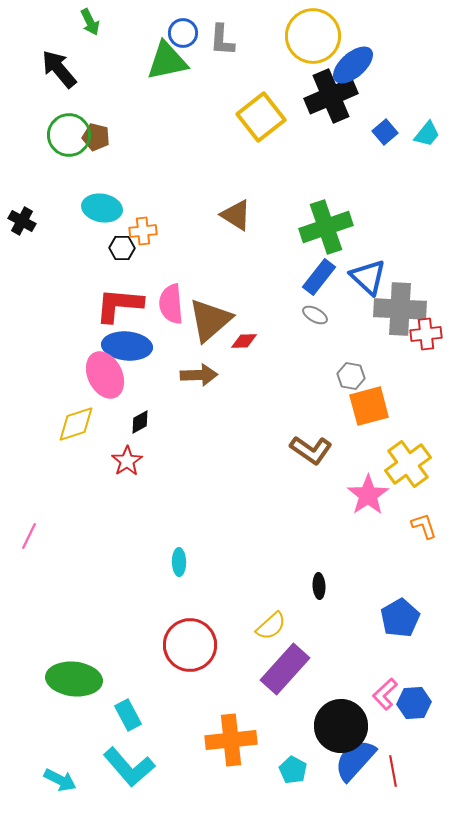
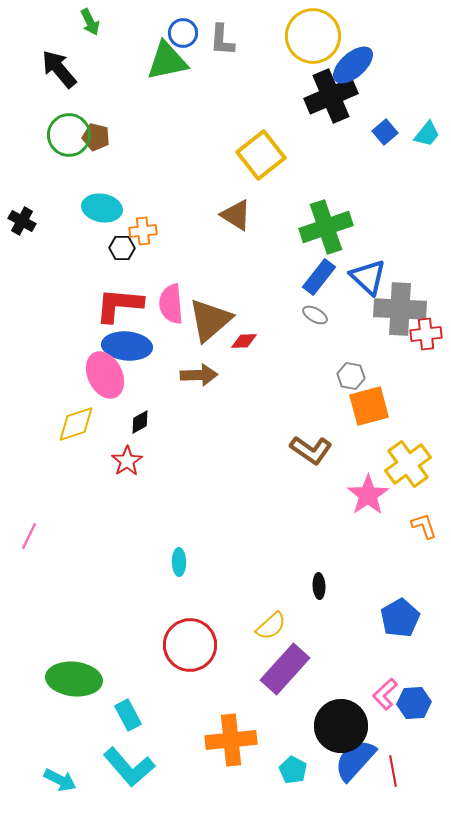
yellow square at (261, 117): moved 38 px down
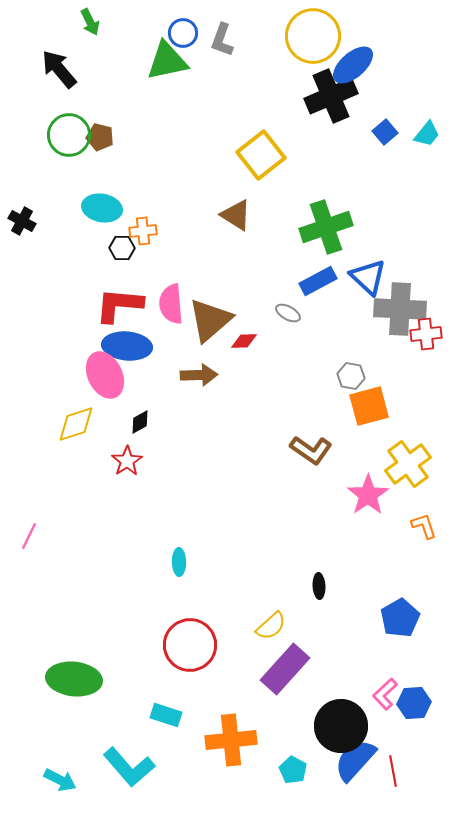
gray L-shape at (222, 40): rotated 16 degrees clockwise
brown pentagon at (96, 137): moved 4 px right
blue rectangle at (319, 277): moved 1 px left, 4 px down; rotated 24 degrees clockwise
gray ellipse at (315, 315): moved 27 px left, 2 px up
cyan rectangle at (128, 715): moved 38 px right; rotated 44 degrees counterclockwise
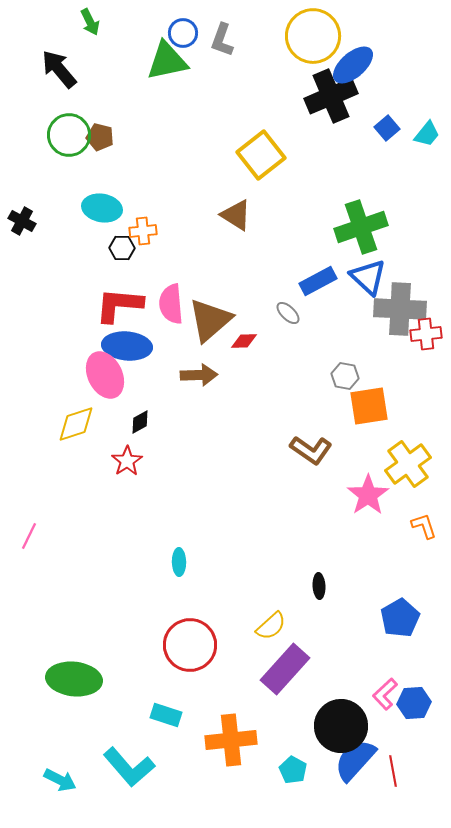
blue square at (385, 132): moved 2 px right, 4 px up
green cross at (326, 227): moved 35 px right
gray ellipse at (288, 313): rotated 15 degrees clockwise
gray hexagon at (351, 376): moved 6 px left
orange square at (369, 406): rotated 6 degrees clockwise
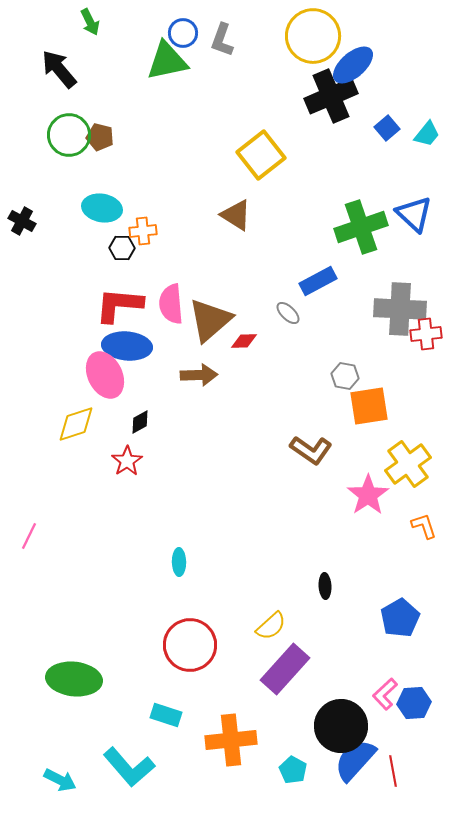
blue triangle at (368, 277): moved 46 px right, 63 px up
black ellipse at (319, 586): moved 6 px right
